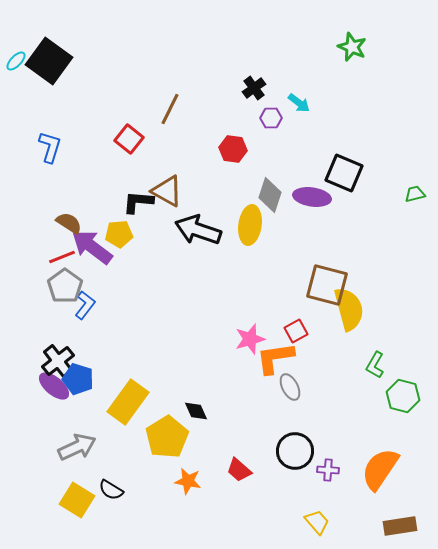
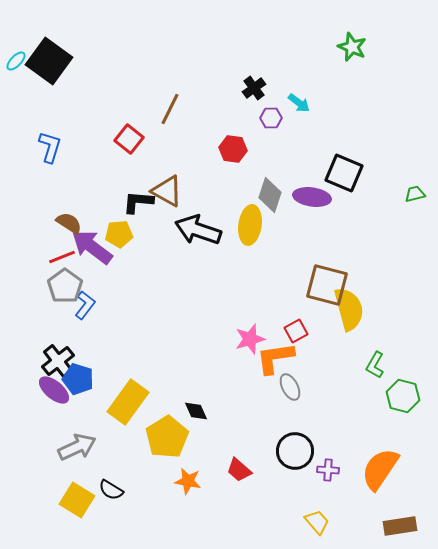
purple ellipse at (54, 386): moved 4 px down
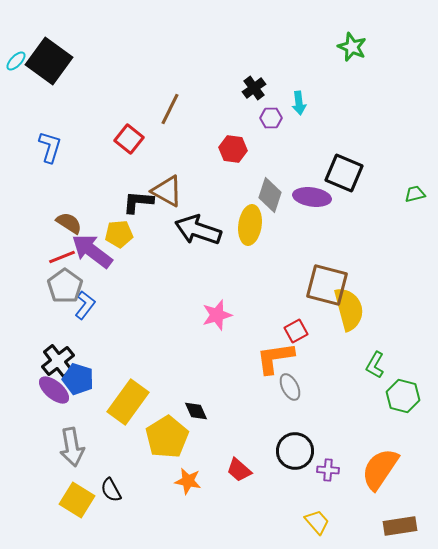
cyan arrow at (299, 103): rotated 45 degrees clockwise
purple arrow at (92, 247): moved 4 px down
pink star at (250, 339): moved 33 px left, 24 px up
gray arrow at (77, 447): moved 5 px left; rotated 105 degrees clockwise
black semicircle at (111, 490): rotated 30 degrees clockwise
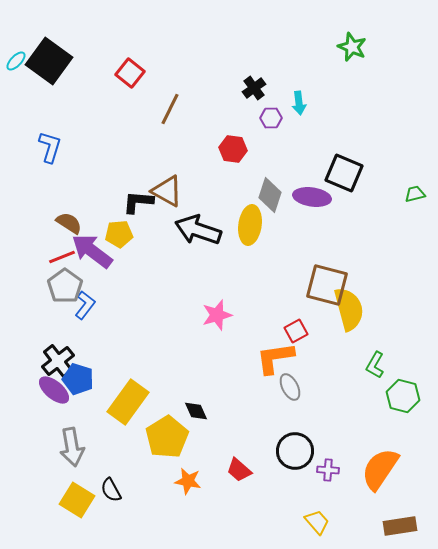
red square at (129, 139): moved 1 px right, 66 px up
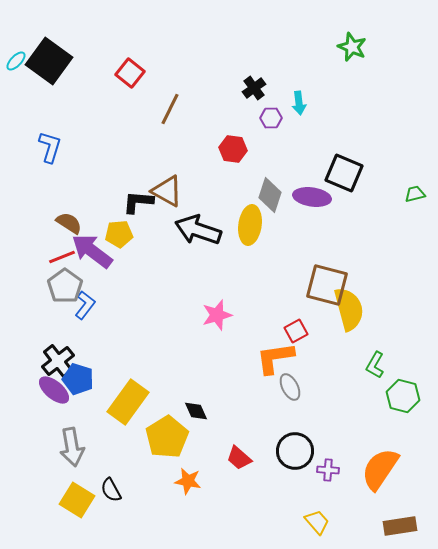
red trapezoid at (239, 470): moved 12 px up
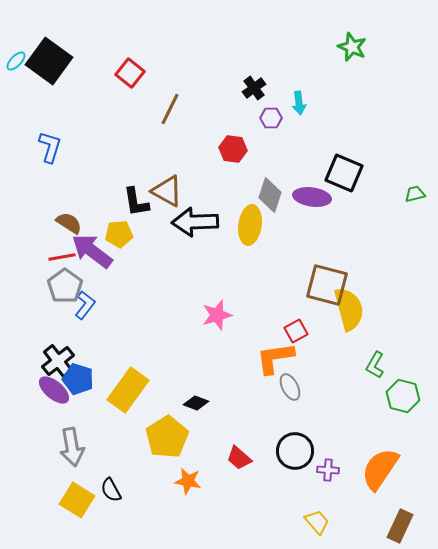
black L-shape at (138, 202): moved 2 px left; rotated 104 degrees counterclockwise
black arrow at (198, 230): moved 3 px left, 8 px up; rotated 21 degrees counterclockwise
red line at (62, 257): rotated 12 degrees clockwise
yellow rectangle at (128, 402): moved 12 px up
black diamond at (196, 411): moved 8 px up; rotated 45 degrees counterclockwise
brown rectangle at (400, 526): rotated 56 degrees counterclockwise
